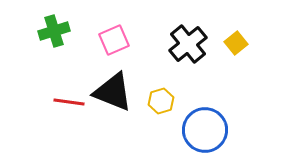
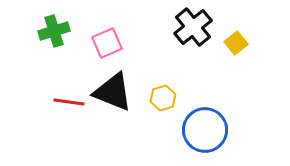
pink square: moved 7 px left, 3 px down
black cross: moved 5 px right, 17 px up
yellow hexagon: moved 2 px right, 3 px up
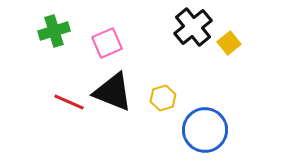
yellow square: moved 7 px left
red line: rotated 16 degrees clockwise
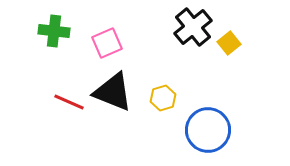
green cross: rotated 24 degrees clockwise
blue circle: moved 3 px right
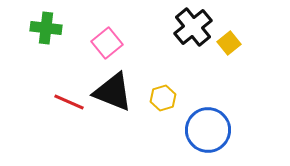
green cross: moved 8 px left, 3 px up
pink square: rotated 16 degrees counterclockwise
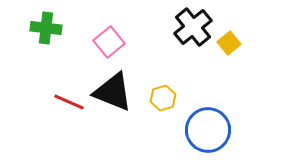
pink square: moved 2 px right, 1 px up
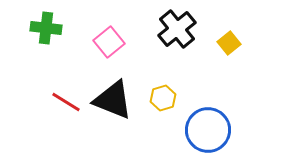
black cross: moved 16 px left, 2 px down
black triangle: moved 8 px down
red line: moved 3 px left; rotated 8 degrees clockwise
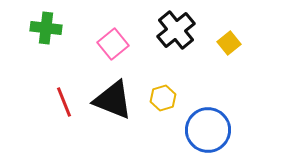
black cross: moved 1 px left, 1 px down
pink square: moved 4 px right, 2 px down
red line: moved 2 px left; rotated 36 degrees clockwise
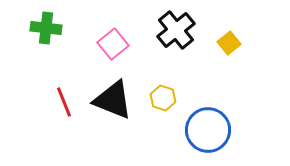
yellow hexagon: rotated 25 degrees counterclockwise
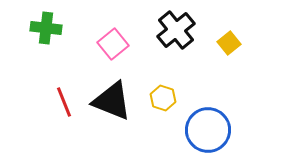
black triangle: moved 1 px left, 1 px down
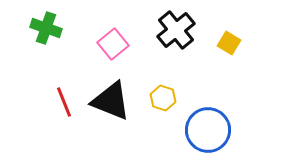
green cross: rotated 12 degrees clockwise
yellow square: rotated 20 degrees counterclockwise
black triangle: moved 1 px left
